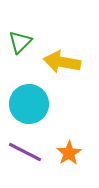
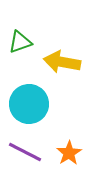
green triangle: rotated 25 degrees clockwise
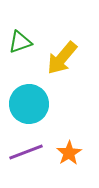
yellow arrow: moved 4 px up; rotated 60 degrees counterclockwise
purple line: moved 1 px right; rotated 48 degrees counterclockwise
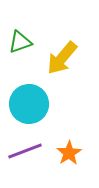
purple line: moved 1 px left, 1 px up
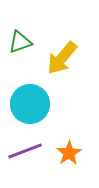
cyan circle: moved 1 px right
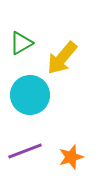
green triangle: moved 1 px right, 1 px down; rotated 10 degrees counterclockwise
cyan circle: moved 9 px up
orange star: moved 2 px right, 4 px down; rotated 15 degrees clockwise
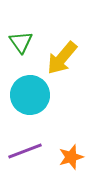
green triangle: moved 1 px up; rotated 35 degrees counterclockwise
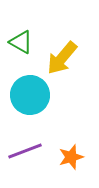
green triangle: rotated 25 degrees counterclockwise
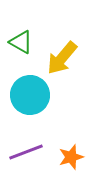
purple line: moved 1 px right, 1 px down
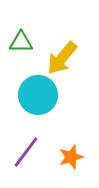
green triangle: rotated 30 degrees counterclockwise
cyan circle: moved 8 px right
purple line: rotated 32 degrees counterclockwise
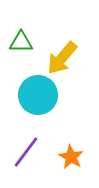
orange star: rotated 25 degrees counterclockwise
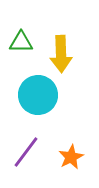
yellow arrow: moved 1 px left, 4 px up; rotated 42 degrees counterclockwise
orange star: rotated 15 degrees clockwise
